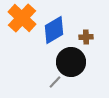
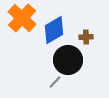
black circle: moved 3 px left, 2 px up
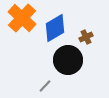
blue diamond: moved 1 px right, 2 px up
brown cross: rotated 24 degrees counterclockwise
gray line: moved 10 px left, 4 px down
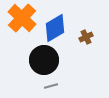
black circle: moved 24 px left
gray line: moved 6 px right; rotated 32 degrees clockwise
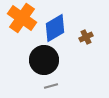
orange cross: rotated 8 degrees counterclockwise
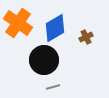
orange cross: moved 4 px left, 5 px down
gray line: moved 2 px right, 1 px down
